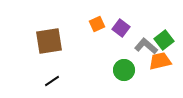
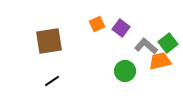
green square: moved 4 px right, 3 px down
green circle: moved 1 px right, 1 px down
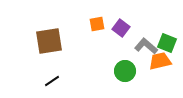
orange square: rotated 14 degrees clockwise
green square: moved 1 px left; rotated 30 degrees counterclockwise
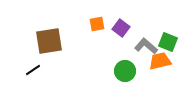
green square: moved 1 px right, 1 px up
black line: moved 19 px left, 11 px up
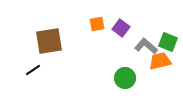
green circle: moved 7 px down
